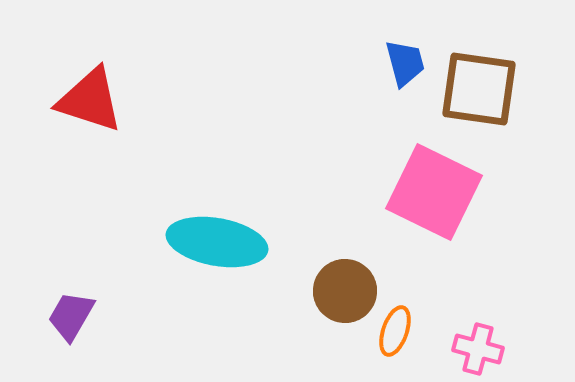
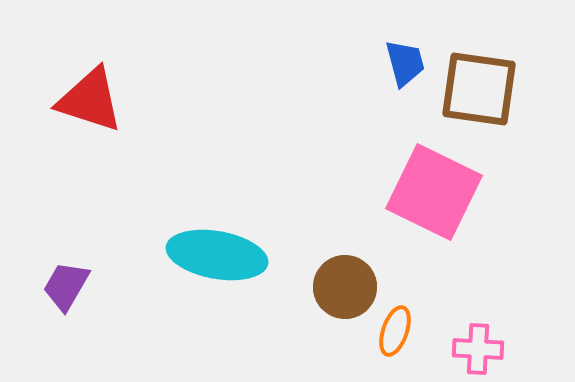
cyan ellipse: moved 13 px down
brown circle: moved 4 px up
purple trapezoid: moved 5 px left, 30 px up
pink cross: rotated 12 degrees counterclockwise
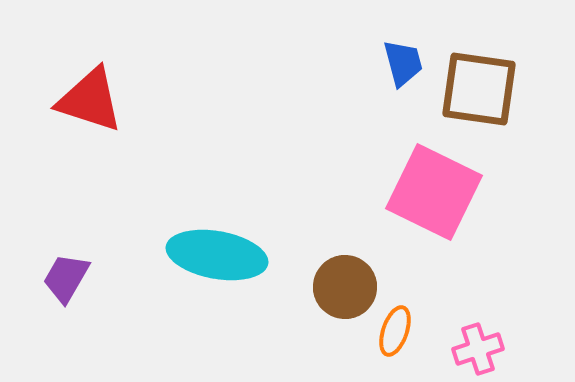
blue trapezoid: moved 2 px left
purple trapezoid: moved 8 px up
pink cross: rotated 21 degrees counterclockwise
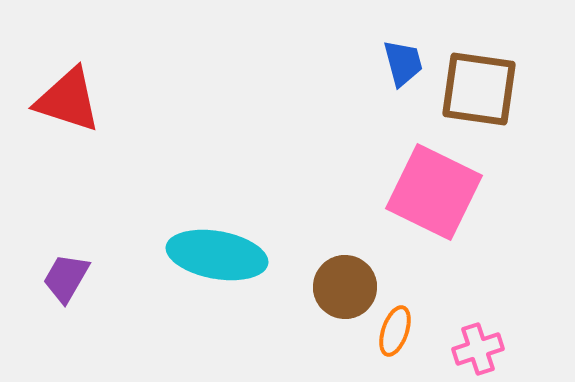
red triangle: moved 22 px left
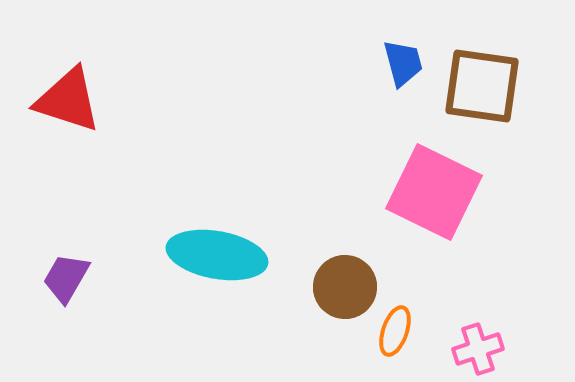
brown square: moved 3 px right, 3 px up
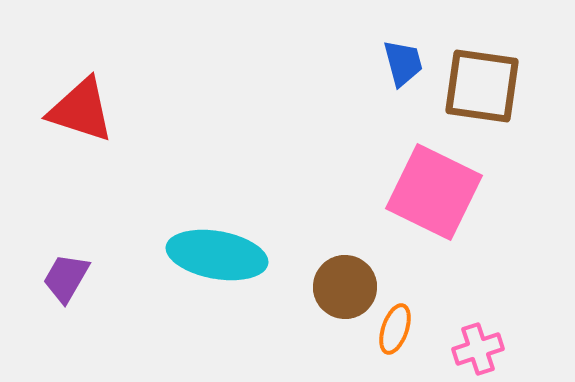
red triangle: moved 13 px right, 10 px down
orange ellipse: moved 2 px up
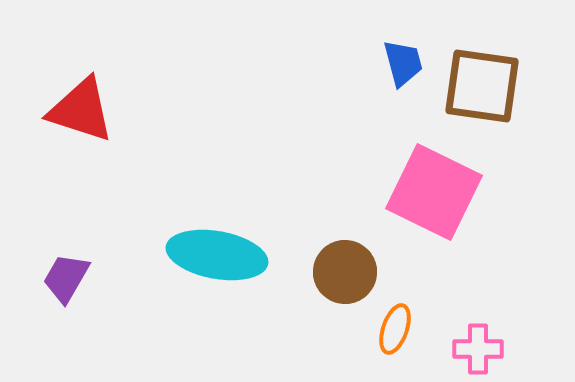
brown circle: moved 15 px up
pink cross: rotated 18 degrees clockwise
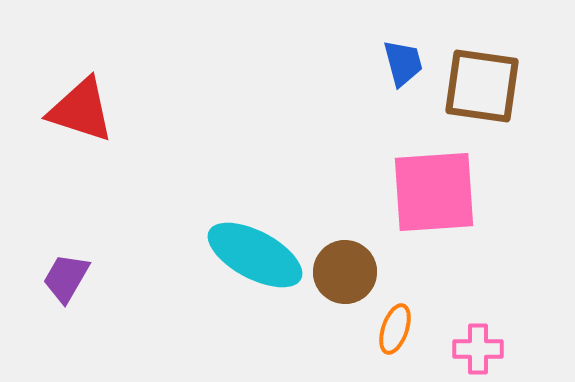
pink square: rotated 30 degrees counterclockwise
cyan ellipse: moved 38 px right; rotated 18 degrees clockwise
